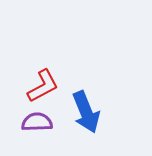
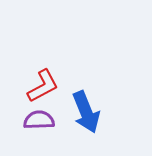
purple semicircle: moved 2 px right, 2 px up
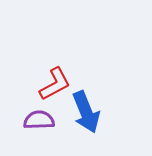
red L-shape: moved 12 px right, 2 px up
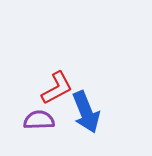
red L-shape: moved 2 px right, 4 px down
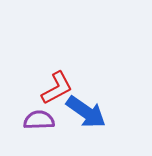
blue arrow: rotated 33 degrees counterclockwise
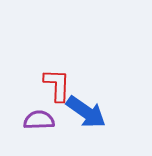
red L-shape: moved 3 px up; rotated 60 degrees counterclockwise
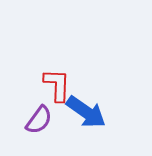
purple semicircle: rotated 128 degrees clockwise
